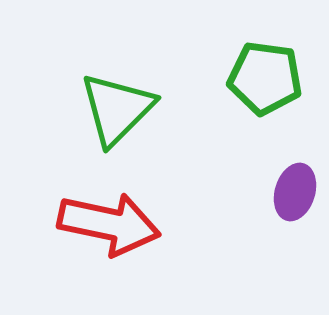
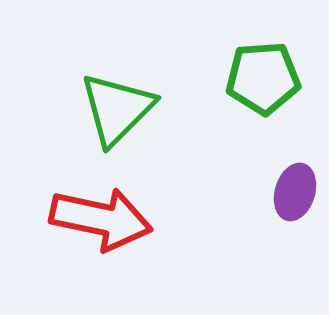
green pentagon: moved 2 px left; rotated 12 degrees counterclockwise
red arrow: moved 8 px left, 5 px up
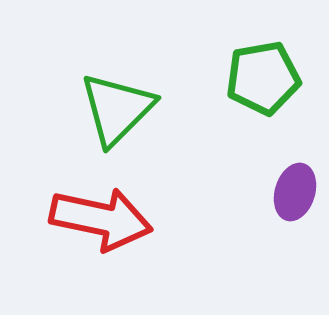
green pentagon: rotated 6 degrees counterclockwise
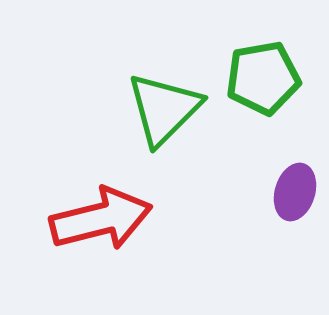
green triangle: moved 47 px right
red arrow: rotated 26 degrees counterclockwise
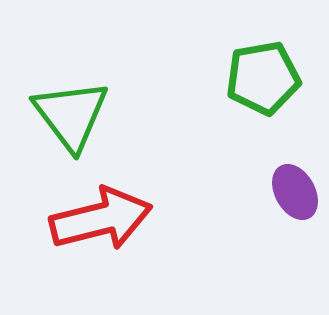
green triangle: moved 93 px left, 6 px down; rotated 22 degrees counterclockwise
purple ellipse: rotated 46 degrees counterclockwise
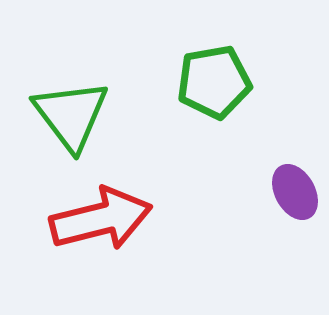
green pentagon: moved 49 px left, 4 px down
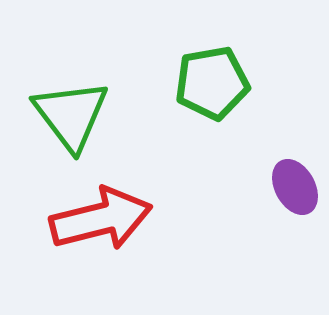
green pentagon: moved 2 px left, 1 px down
purple ellipse: moved 5 px up
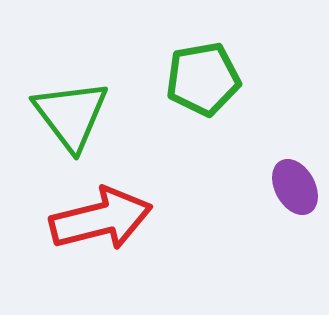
green pentagon: moved 9 px left, 4 px up
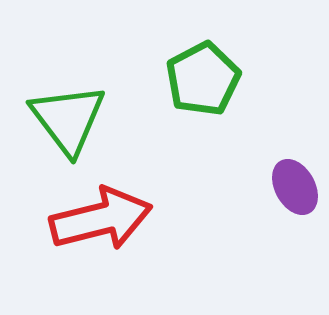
green pentagon: rotated 18 degrees counterclockwise
green triangle: moved 3 px left, 4 px down
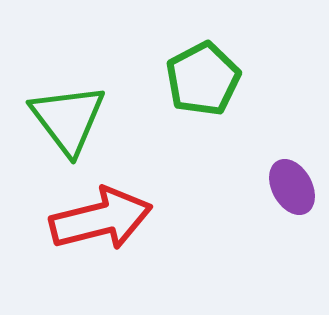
purple ellipse: moved 3 px left
